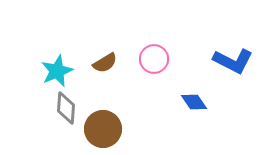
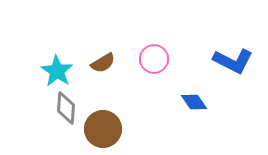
brown semicircle: moved 2 px left
cyan star: rotated 16 degrees counterclockwise
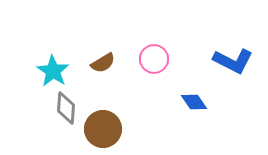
cyan star: moved 4 px left
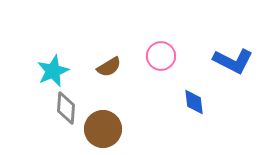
pink circle: moved 7 px right, 3 px up
brown semicircle: moved 6 px right, 4 px down
cyan star: rotated 16 degrees clockwise
blue diamond: rotated 28 degrees clockwise
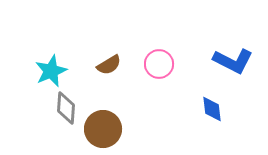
pink circle: moved 2 px left, 8 px down
brown semicircle: moved 2 px up
cyan star: moved 2 px left
blue diamond: moved 18 px right, 7 px down
